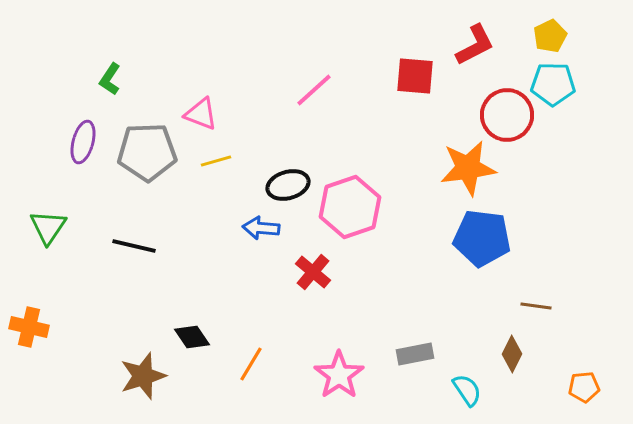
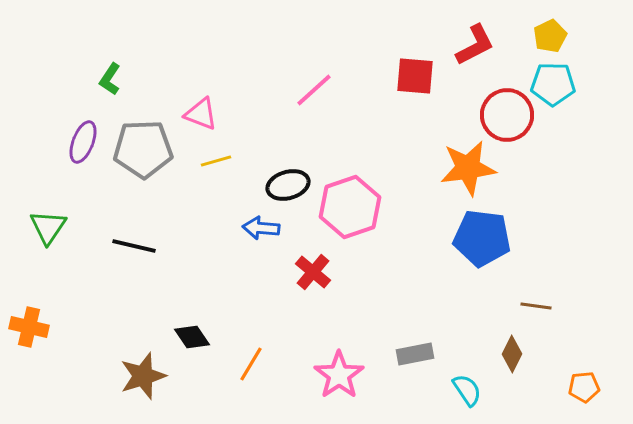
purple ellipse: rotated 6 degrees clockwise
gray pentagon: moved 4 px left, 3 px up
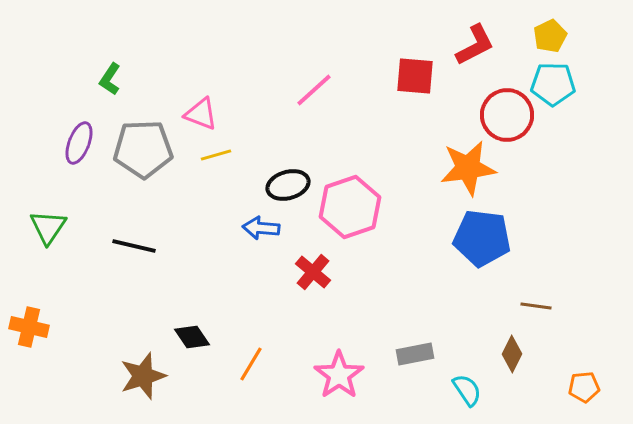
purple ellipse: moved 4 px left, 1 px down
yellow line: moved 6 px up
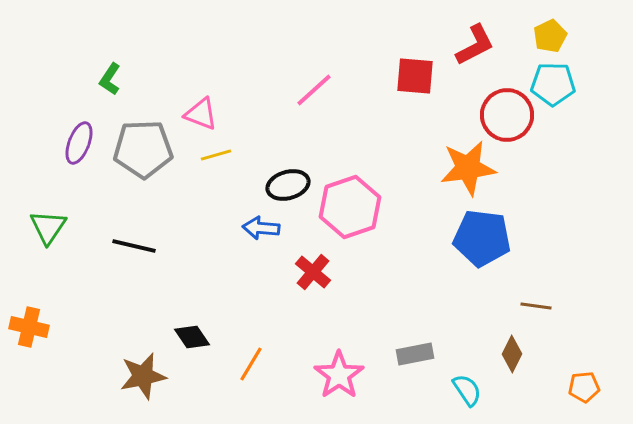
brown star: rotated 6 degrees clockwise
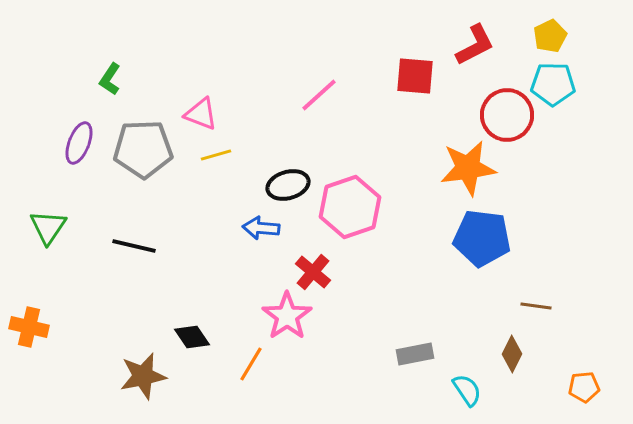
pink line: moved 5 px right, 5 px down
pink star: moved 52 px left, 59 px up
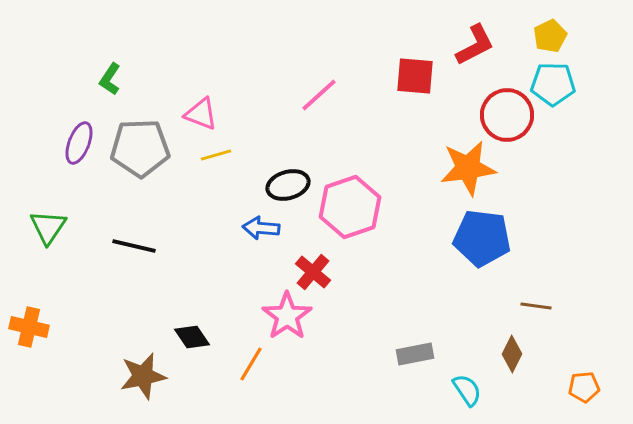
gray pentagon: moved 3 px left, 1 px up
